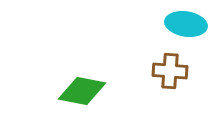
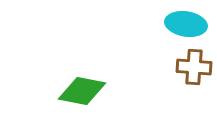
brown cross: moved 24 px right, 4 px up
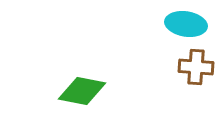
brown cross: moved 2 px right
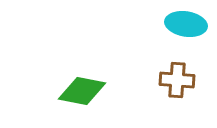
brown cross: moved 19 px left, 13 px down
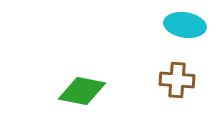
cyan ellipse: moved 1 px left, 1 px down
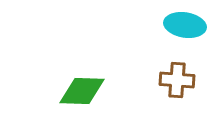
green diamond: rotated 9 degrees counterclockwise
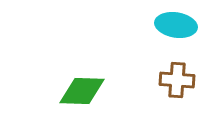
cyan ellipse: moved 9 px left
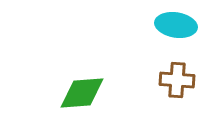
green diamond: moved 2 px down; rotated 6 degrees counterclockwise
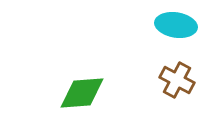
brown cross: rotated 24 degrees clockwise
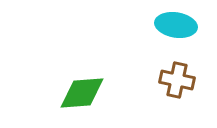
brown cross: rotated 16 degrees counterclockwise
